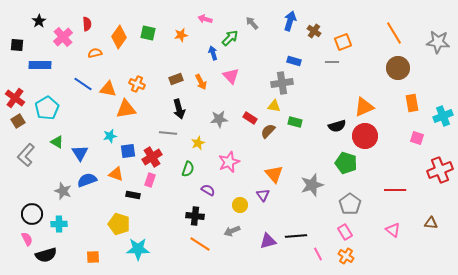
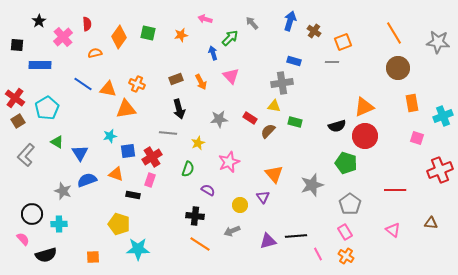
purple triangle at (263, 195): moved 2 px down
pink semicircle at (27, 239): moved 4 px left; rotated 16 degrees counterclockwise
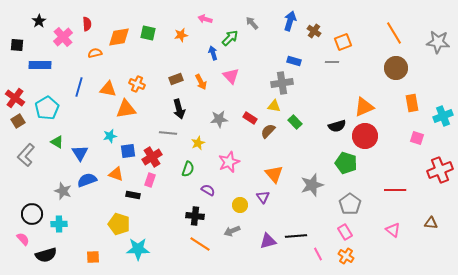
orange diamond at (119, 37): rotated 45 degrees clockwise
brown circle at (398, 68): moved 2 px left
blue line at (83, 84): moved 4 px left, 3 px down; rotated 72 degrees clockwise
green rectangle at (295, 122): rotated 32 degrees clockwise
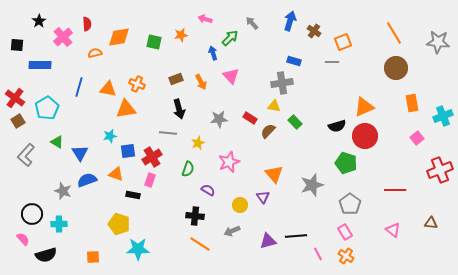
green square at (148, 33): moved 6 px right, 9 px down
pink square at (417, 138): rotated 32 degrees clockwise
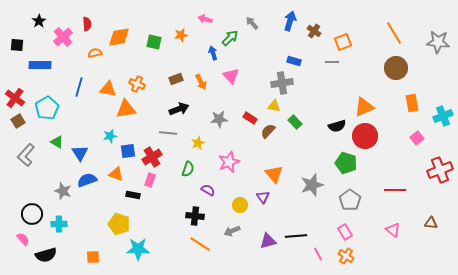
black arrow at (179, 109): rotated 96 degrees counterclockwise
gray pentagon at (350, 204): moved 4 px up
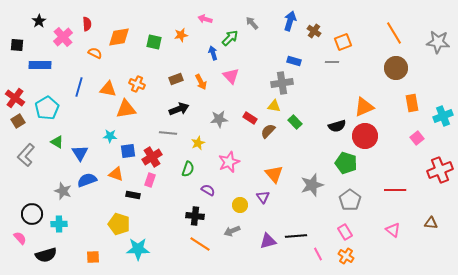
orange semicircle at (95, 53): rotated 40 degrees clockwise
cyan star at (110, 136): rotated 16 degrees clockwise
pink semicircle at (23, 239): moved 3 px left, 1 px up
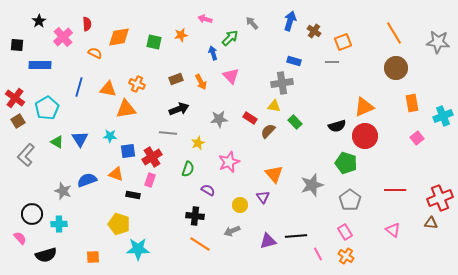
blue triangle at (80, 153): moved 14 px up
red cross at (440, 170): moved 28 px down
